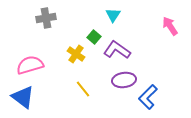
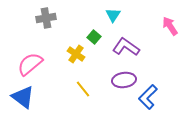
purple L-shape: moved 9 px right, 3 px up
pink semicircle: moved 1 px up; rotated 24 degrees counterclockwise
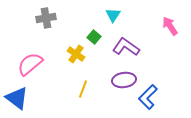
yellow line: rotated 60 degrees clockwise
blue triangle: moved 6 px left, 1 px down
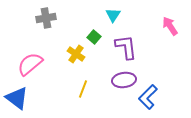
purple L-shape: rotated 48 degrees clockwise
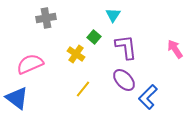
pink arrow: moved 5 px right, 23 px down
pink semicircle: rotated 16 degrees clockwise
purple ellipse: rotated 55 degrees clockwise
yellow line: rotated 18 degrees clockwise
